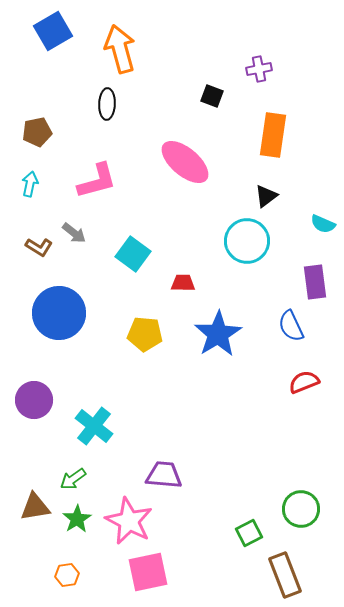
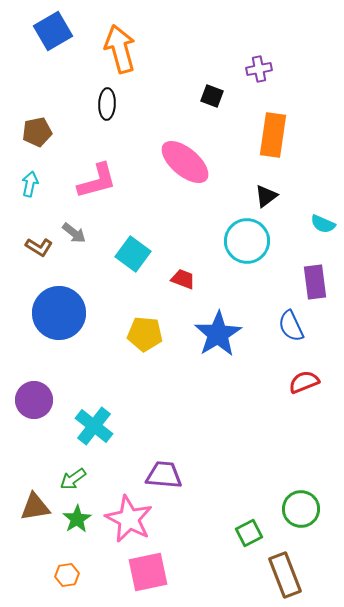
red trapezoid: moved 4 px up; rotated 20 degrees clockwise
pink star: moved 2 px up
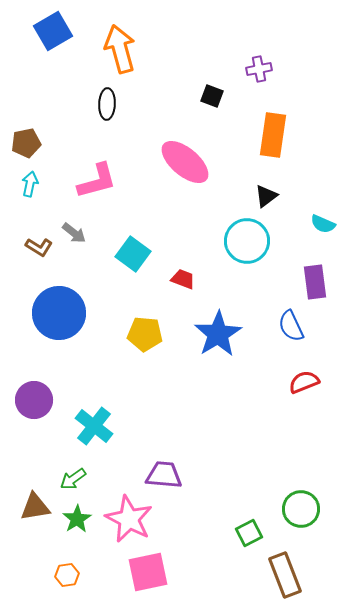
brown pentagon: moved 11 px left, 11 px down
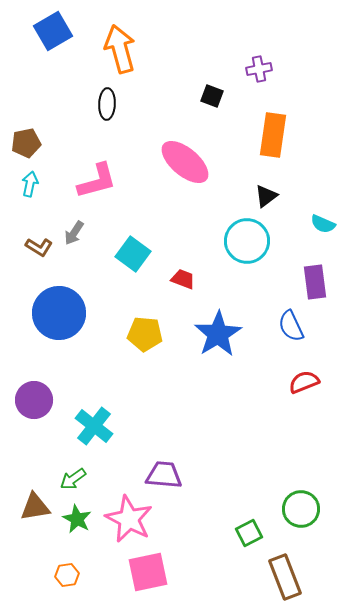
gray arrow: rotated 85 degrees clockwise
green star: rotated 12 degrees counterclockwise
brown rectangle: moved 2 px down
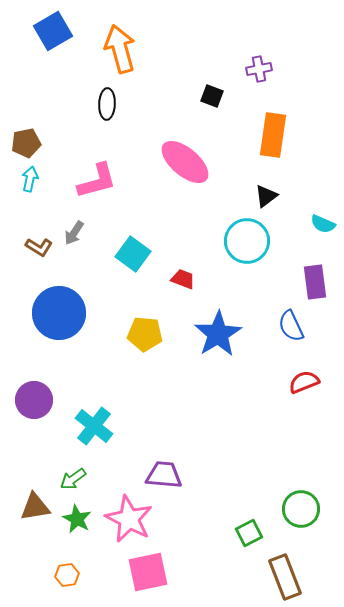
cyan arrow: moved 5 px up
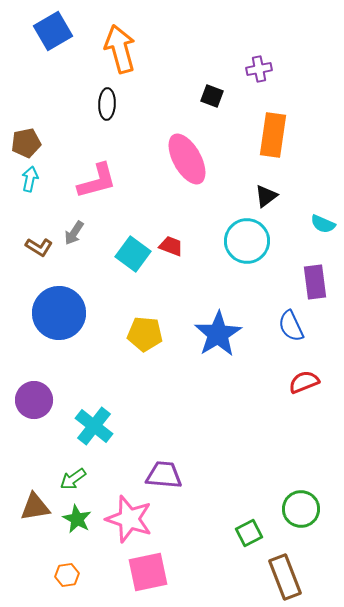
pink ellipse: moved 2 px right, 3 px up; rotated 21 degrees clockwise
red trapezoid: moved 12 px left, 33 px up
pink star: rotated 9 degrees counterclockwise
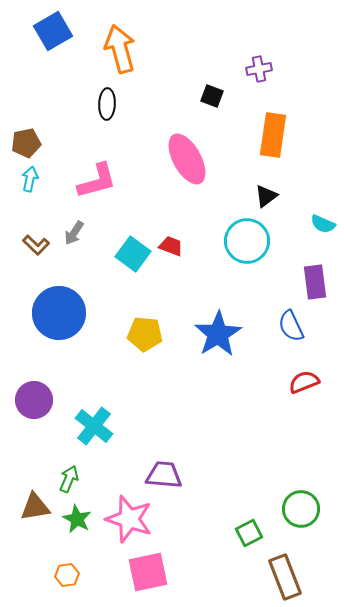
brown L-shape: moved 3 px left, 2 px up; rotated 12 degrees clockwise
green arrow: moved 4 px left; rotated 148 degrees clockwise
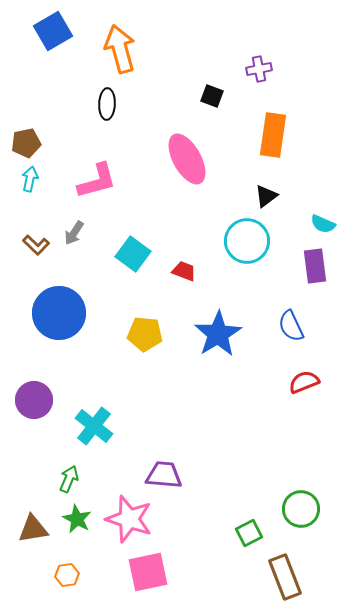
red trapezoid: moved 13 px right, 25 px down
purple rectangle: moved 16 px up
brown triangle: moved 2 px left, 22 px down
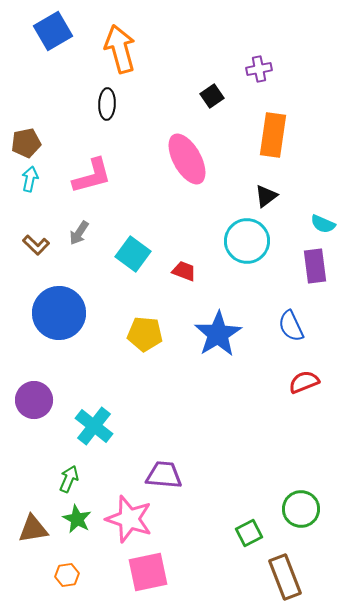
black square: rotated 35 degrees clockwise
pink L-shape: moved 5 px left, 5 px up
gray arrow: moved 5 px right
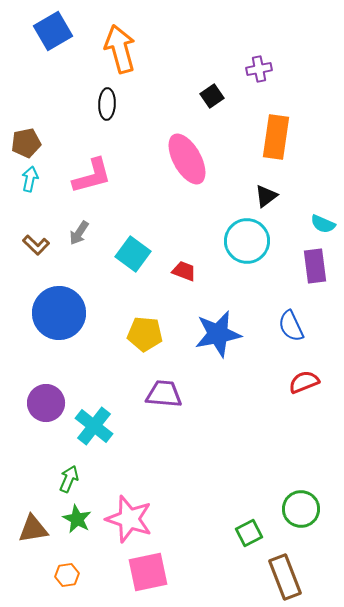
orange rectangle: moved 3 px right, 2 px down
blue star: rotated 21 degrees clockwise
purple circle: moved 12 px right, 3 px down
purple trapezoid: moved 81 px up
